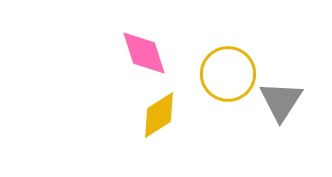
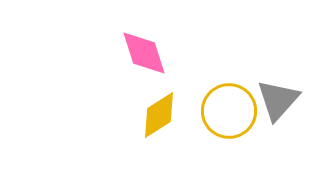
yellow circle: moved 1 px right, 37 px down
gray triangle: moved 3 px left, 1 px up; rotated 9 degrees clockwise
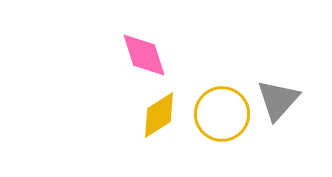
pink diamond: moved 2 px down
yellow circle: moved 7 px left, 3 px down
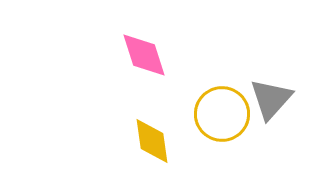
gray triangle: moved 7 px left, 1 px up
yellow diamond: moved 7 px left, 26 px down; rotated 66 degrees counterclockwise
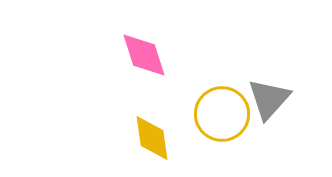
gray triangle: moved 2 px left
yellow diamond: moved 3 px up
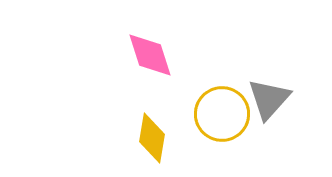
pink diamond: moved 6 px right
yellow diamond: rotated 18 degrees clockwise
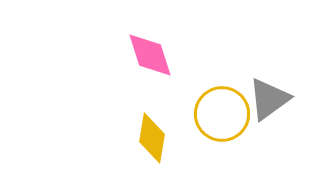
gray triangle: rotated 12 degrees clockwise
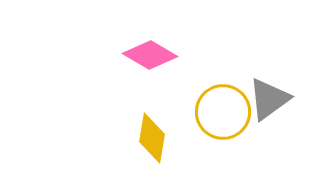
pink diamond: rotated 42 degrees counterclockwise
yellow circle: moved 1 px right, 2 px up
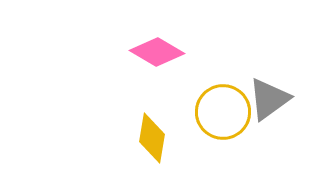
pink diamond: moved 7 px right, 3 px up
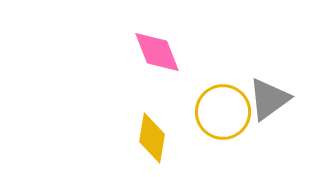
pink diamond: rotated 38 degrees clockwise
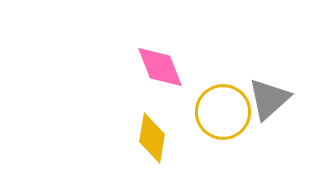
pink diamond: moved 3 px right, 15 px down
gray triangle: rotated 6 degrees counterclockwise
